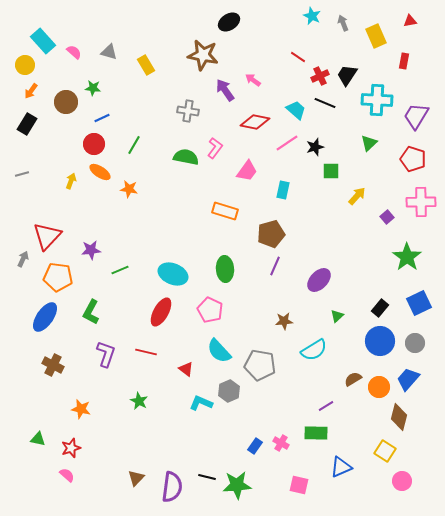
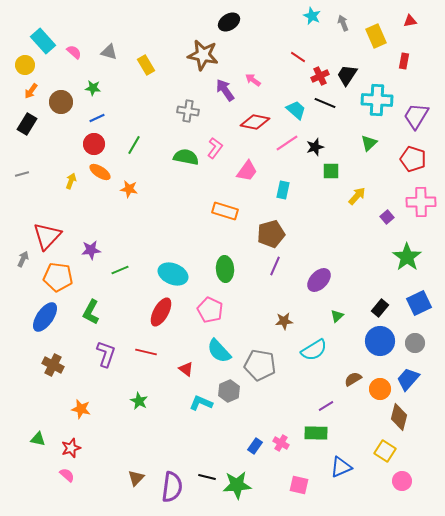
brown circle at (66, 102): moved 5 px left
blue line at (102, 118): moved 5 px left
orange circle at (379, 387): moved 1 px right, 2 px down
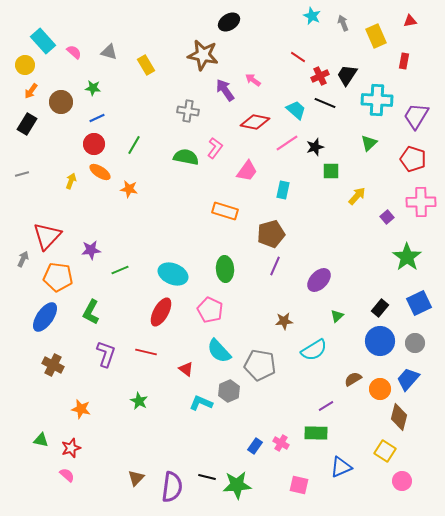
green triangle at (38, 439): moved 3 px right, 1 px down
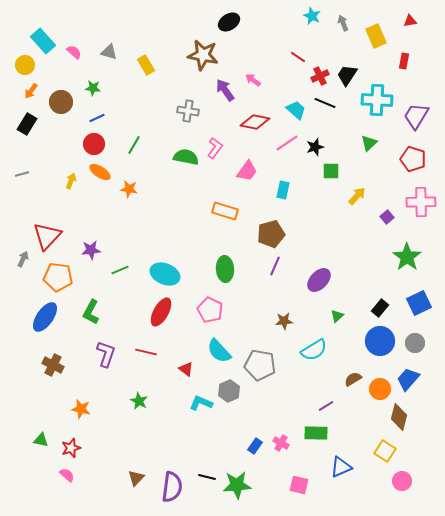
cyan ellipse at (173, 274): moved 8 px left
